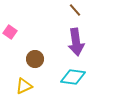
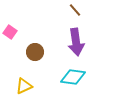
brown circle: moved 7 px up
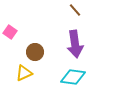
purple arrow: moved 1 px left, 2 px down
yellow triangle: moved 13 px up
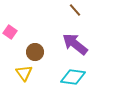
purple arrow: rotated 136 degrees clockwise
yellow triangle: rotated 42 degrees counterclockwise
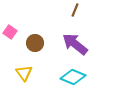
brown line: rotated 64 degrees clockwise
brown circle: moved 9 px up
cyan diamond: rotated 15 degrees clockwise
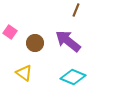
brown line: moved 1 px right
purple arrow: moved 7 px left, 3 px up
yellow triangle: rotated 18 degrees counterclockwise
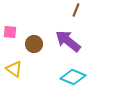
pink square: rotated 32 degrees counterclockwise
brown circle: moved 1 px left, 1 px down
yellow triangle: moved 10 px left, 4 px up
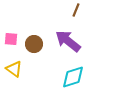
pink square: moved 1 px right, 7 px down
cyan diamond: rotated 40 degrees counterclockwise
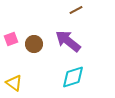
brown line: rotated 40 degrees clockwise
pink square: rotated 24 degrees counterclockwise
yellow triangle: moved 14 px down
